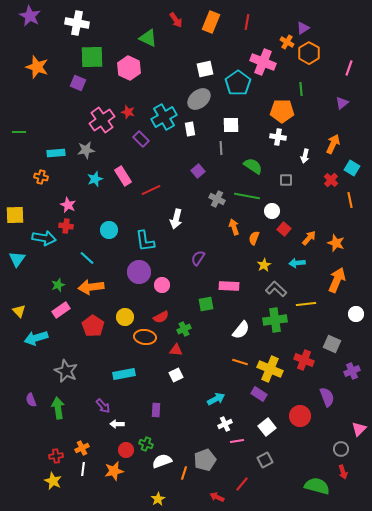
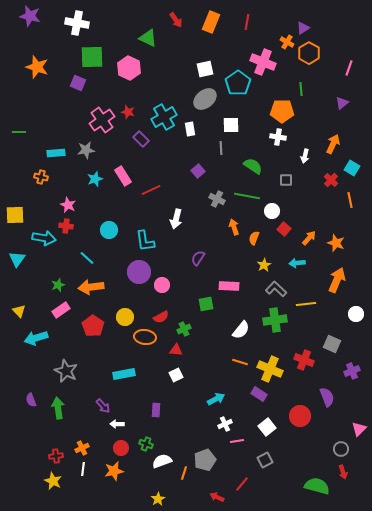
purple star at (30, 16): rotated 15 degrees counterclockwise
gray ellipse at (199, 99): moved 6 px right
red circle at (126, 450): moved 5 px left, 2 px up
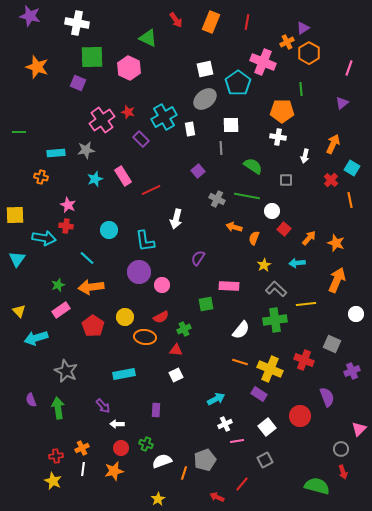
orange cross at (287, 42): rotated 32 degrees clockwise
orange arrow at (234, 227): rotated 56 degrees counterclockwise
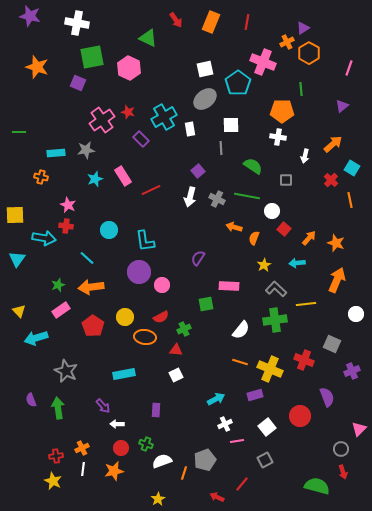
green square at (92, 57): rotated 10 degrees counterclockwise
purple triangle at (342, 103): moved 3 px down
orange arrow at (333, 144): rotated 24 degrees clockwise
white arrow at (176, 219): moved 14 px right, 22 px up
purple rectangle at (259, 394): moved 4 px left, 1 px down; rotated 49 degrees counterclockwise
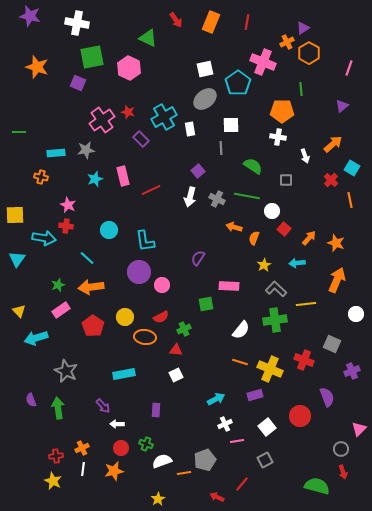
white arrow at (305, 156): rotated 32 degrees counterclockwise
pink rectangle at (123, 176): rotated 18 degrees clockwise
orange line at (184, 473): rotated 64 degrees clockwise
